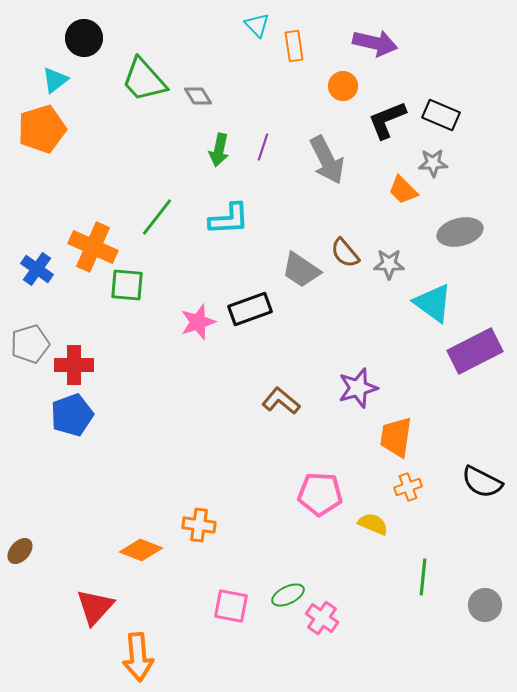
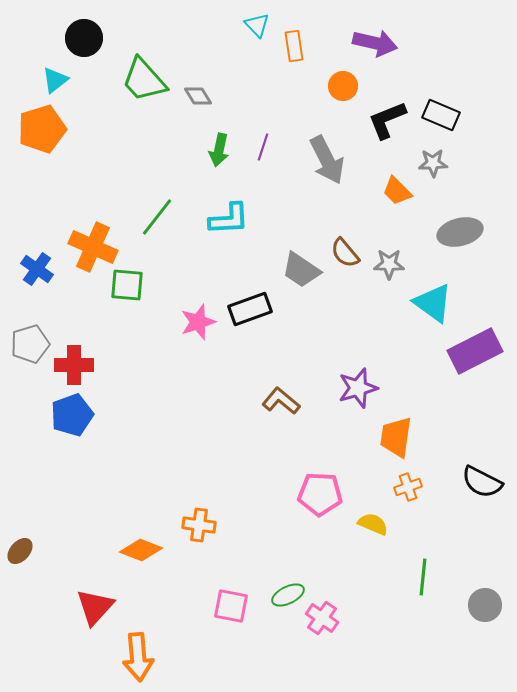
orange trapezoid at (403, 190): moved 6 px left, 1 px down
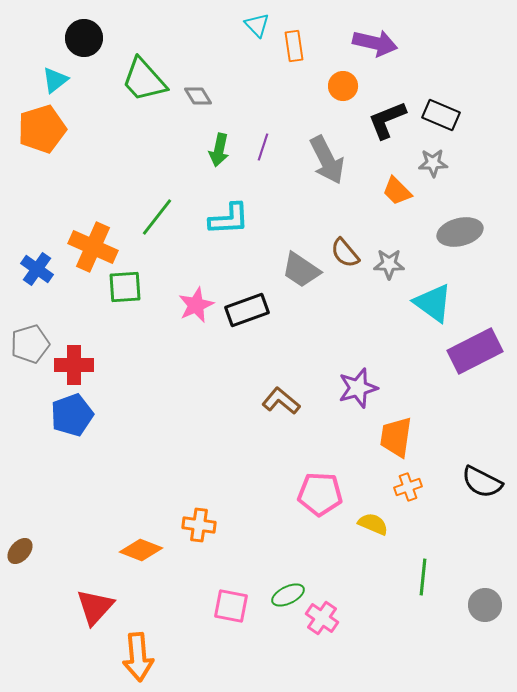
green square at (127, 285): moved 2 px left, 2 px down; rotated 9 degrees counterclockwise
black rectangle at (250, 309): moved 3 px left, 1 px down
pink star at (198, 322): moved 2 px left, 17 px up; rotated 6 degrees counterclockwise
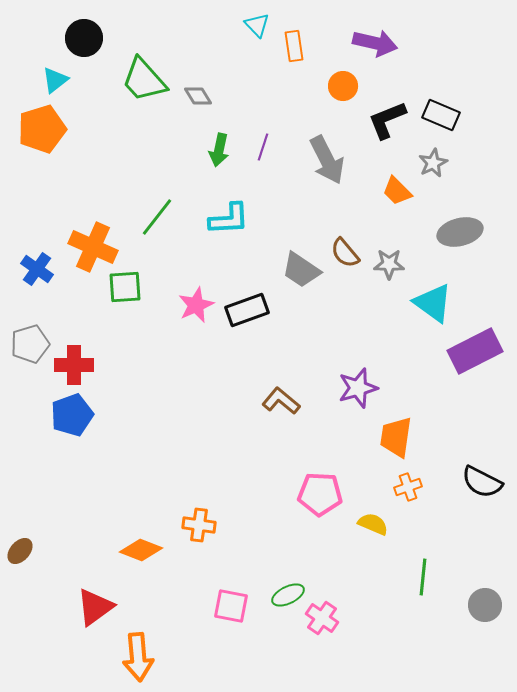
gray star at (433, 163): rotated 24 degrees counterclockwise
red triangle at (95, 607): rotated 12 degrees clockwise
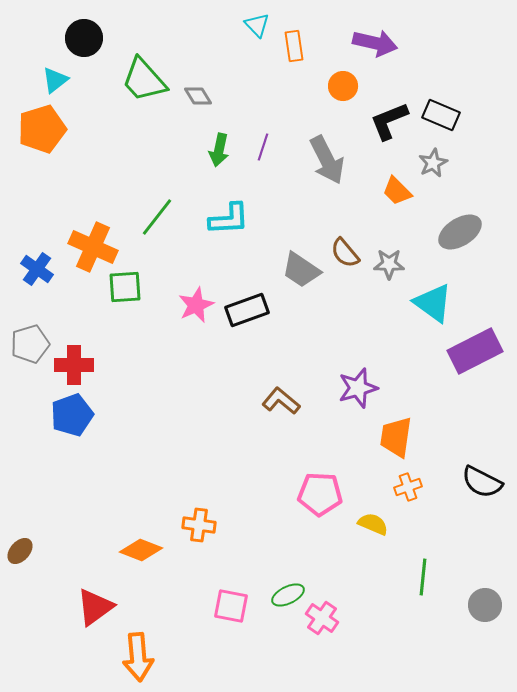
black L-shape at (387, 120): moved 2 px right, 1 px down
gray ellipse at (460, 232): rotated 18 degrees counterclockwise
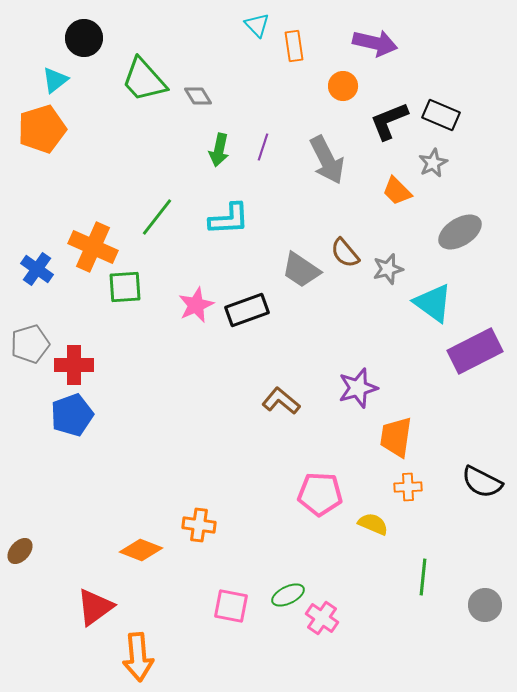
gray star at (389, 264): moved 1 px left, 5 px down; rotated 16 degrees counterclockwise
orange cross at (408, 487): rotated 16 degrees clockwise
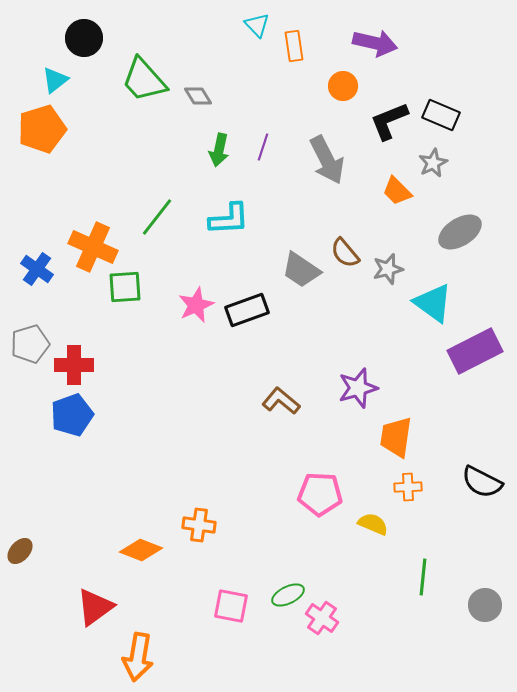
orange arrow at (138, 657): rotated 15 degrees clockwise
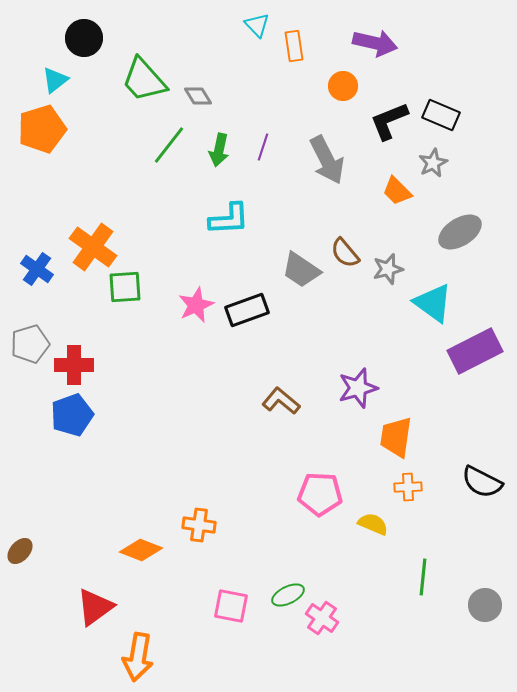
green line at (157, 217): moved 12 px right, 72 px up
orange cross at (93, 247): rotated 12 degrees clockwise
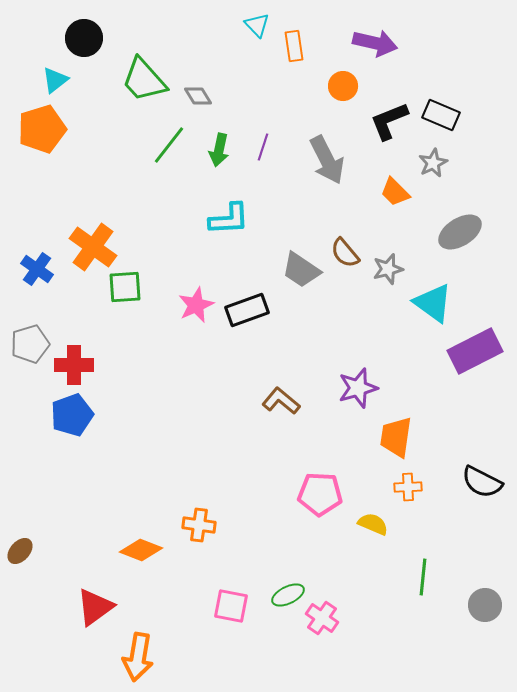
orange trapezoid at (397, 191): moved 2 px left, 1 px down
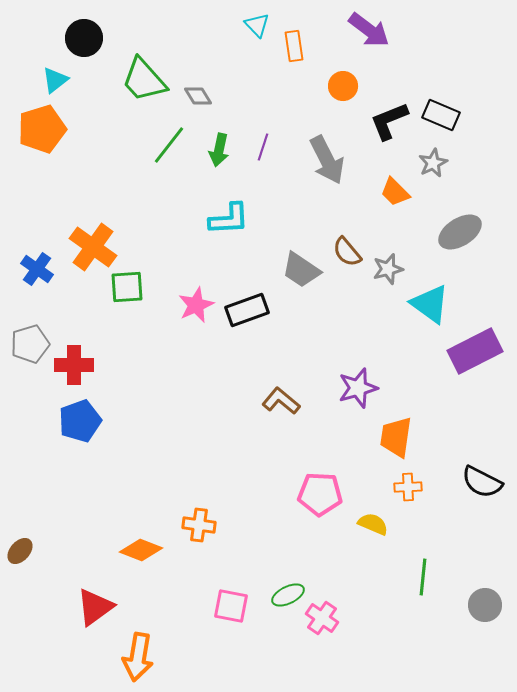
purple arrow at (375, 43): moved 6 px left, 13 px up; rotated 24 degrees clockwise
brown semicircle at (345, 253): moved 2 px right, 1 px up
green square at (125, 287): moved 2 px right
cyan triangle at (433, 303): moved 3 px left, 1 px down
blue pentagon at (72, 415): moved 8 px right, 6 px down
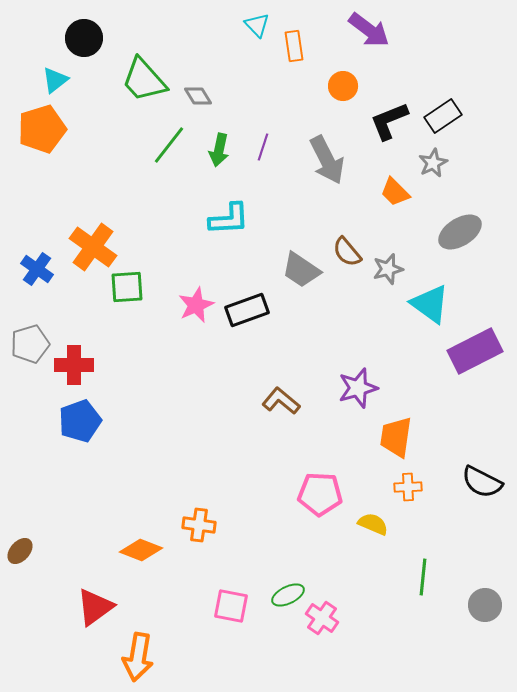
black rectangle at (441, 115): moved 2 px right, 1 px down; rotated 57 degrees counterclockwise
